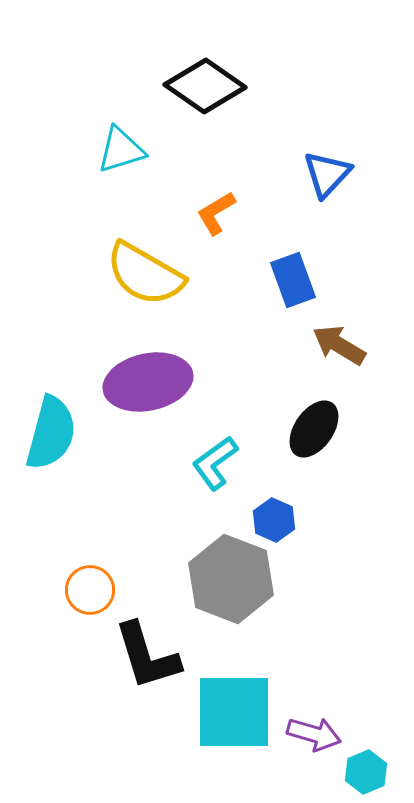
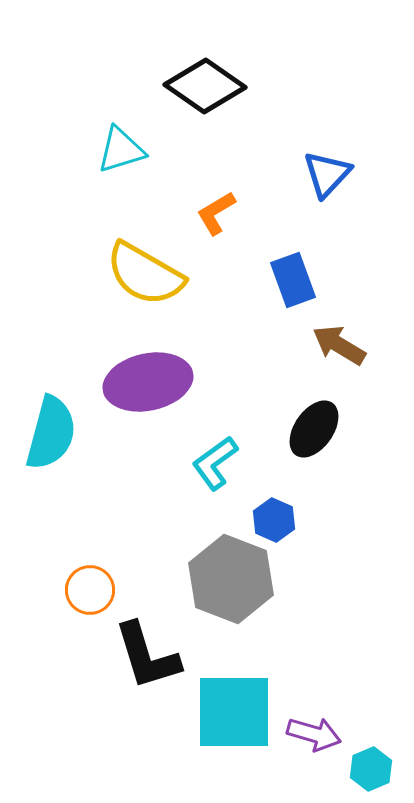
cyan hexagon: moved 5 px right, 3 px up
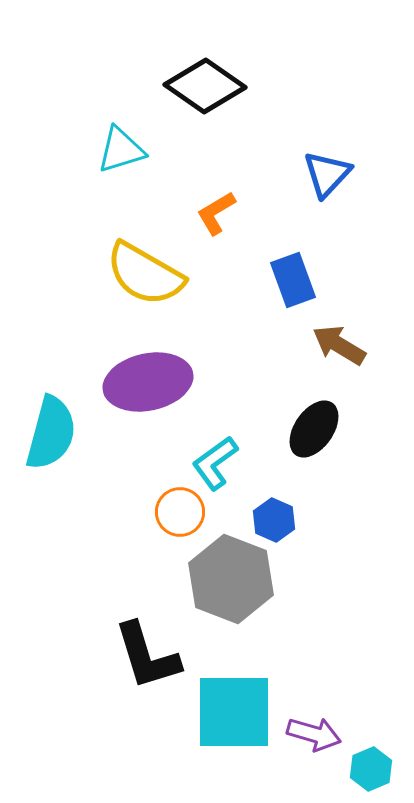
orange circle: moved 90 px right, 78 px up
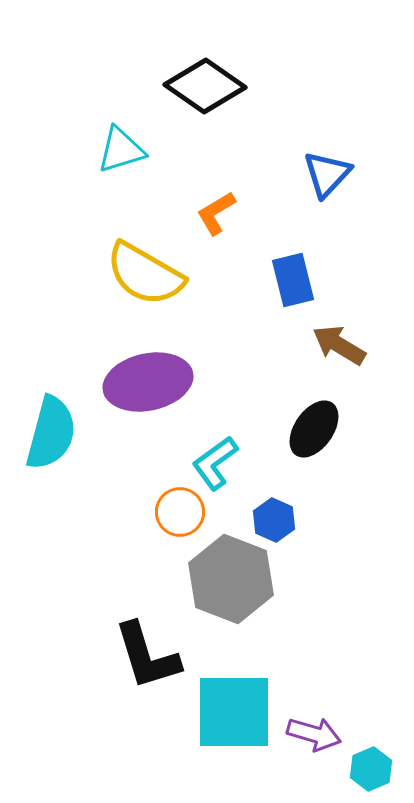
blue rectangle: rotated 6 degrees clockwise
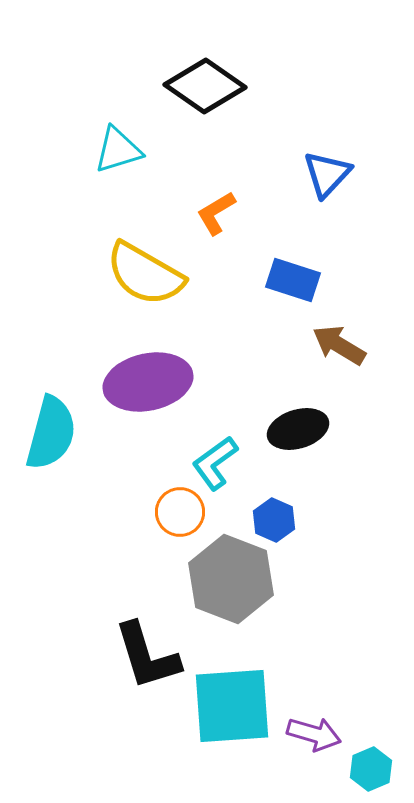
cyan triangle: moved 3 px left
blue rectangle: rotated 58 degrees counterclockwise
black ellipse: moved 16 px left; rotated 38 degrees clockwise
cyan square: moved 2 px left, 6 px up; rotated 4 degrees counterclockwise
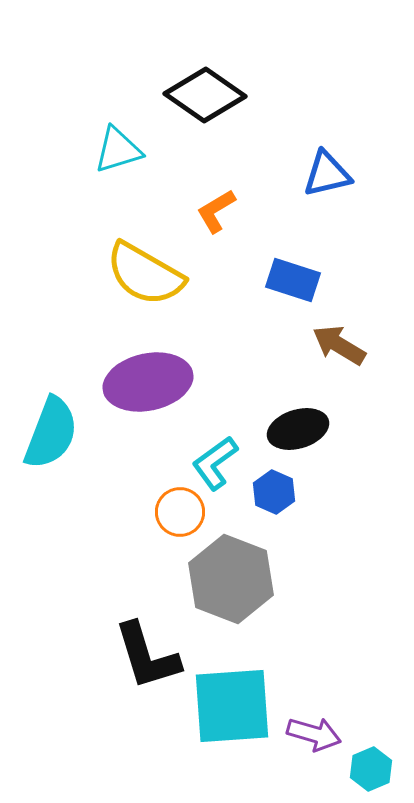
black diamond: moved 9 px down
blue triangle: rotated 34 degrees clockwise
orange L-shape: moved 2 px up
cyan semicircle: rotated 6 degrees clockwise
blue hexagon: moved 28 px up
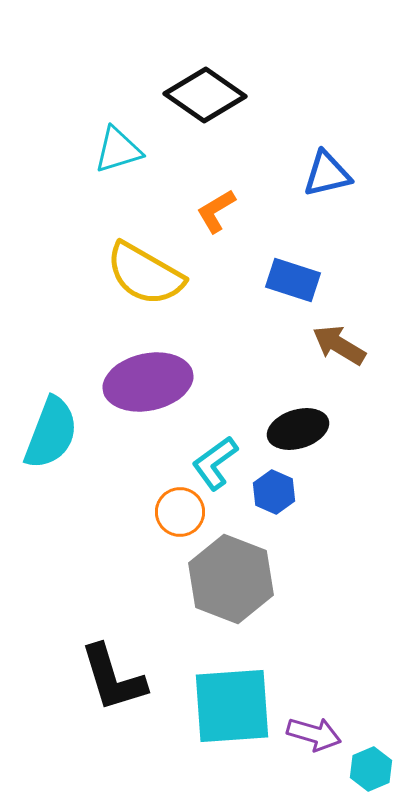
black L-shape: moved 34 px left, 22 px down
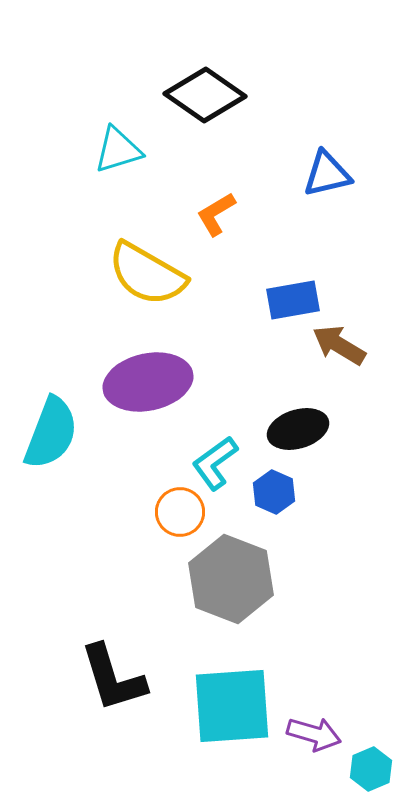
orange L-shape: moved 3 px down
yellow semicircle: moved 2 px right
blue rectangle: moved 20 px down; rotated 28 degrees counterclockwise
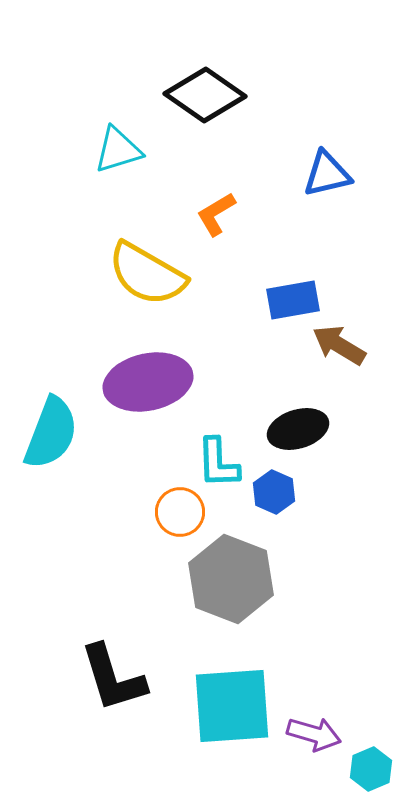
cyan L-shape: moved 3 px right; rotated 56 degrees counterclockwise
